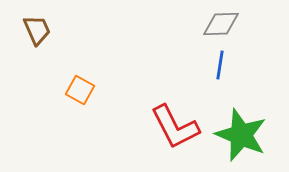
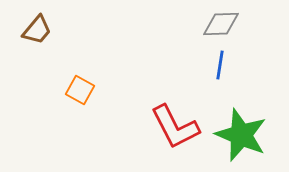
brown trapezoid: rotated 64 degrees clockwise
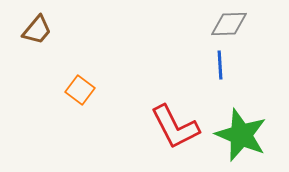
gray diamond: moved 8 px right
blue line: rotated 12 degrees counterclockwise
orange square: rotated 8 degrees clockwise
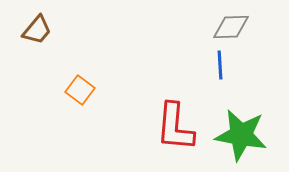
gray diamond: moved 2 px right, 3 px down
red L-shape: rotated 32 degrees clockwise
green star: rotated 12 degrees counterclockwise
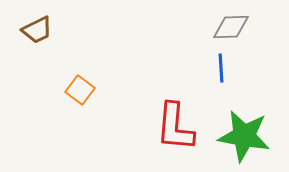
brown trapezoid: rotated 24 degrees clockwise
blue line: moved 1 px right, 3 px down
green star: moved 3 px right, 1 px down
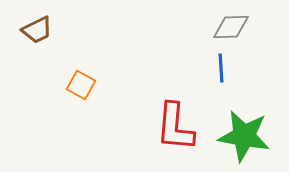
orange square: moved 1 px right, 5 px up; rotated 8 degrees counterclockwise
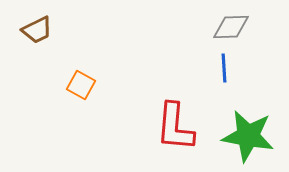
blue line: moved 3 px right
green star: moved 4 px right
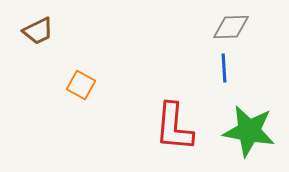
brown trapezoid: moved 1 px right, 1 px down
red L-shape: moved 1 px left
green star: moved 1 px right, 5 px up
